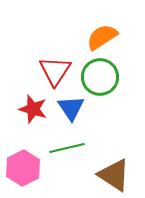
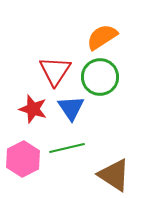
pink hexagon: moved 9 px up
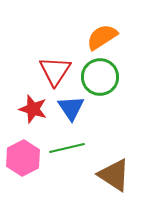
pink hexagon: moved 1 px up
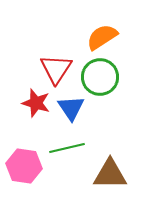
red triangle: moved 1 px right, 2 px up
red star: moved 3 px right, 6 px up
pink hexagon: moved 1 px right, 8 px down; rotated 24 degrees counterclockwise
brown triangle: moved 4 px left, 1 px up; rotated 33 degrees counterclockwise
